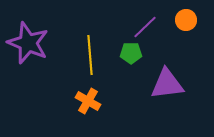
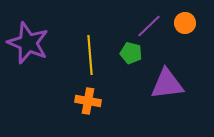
orange circle: moved 1 px left, 3 px down
purple line: moved 4 px right, 1 px up
green pentagon: rotated 15 degrees clockwise
orange cross: rotated 20 degrees counterclockwise
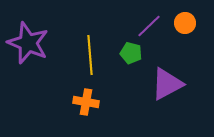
purple triangle: rotated 21 degrees counterclockwise
orange cross: moved 2 px left, 1 px down
